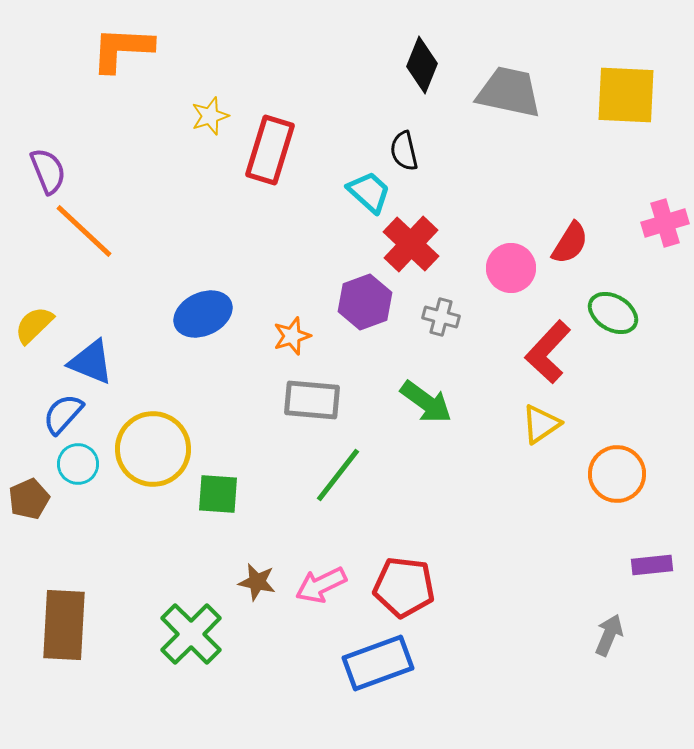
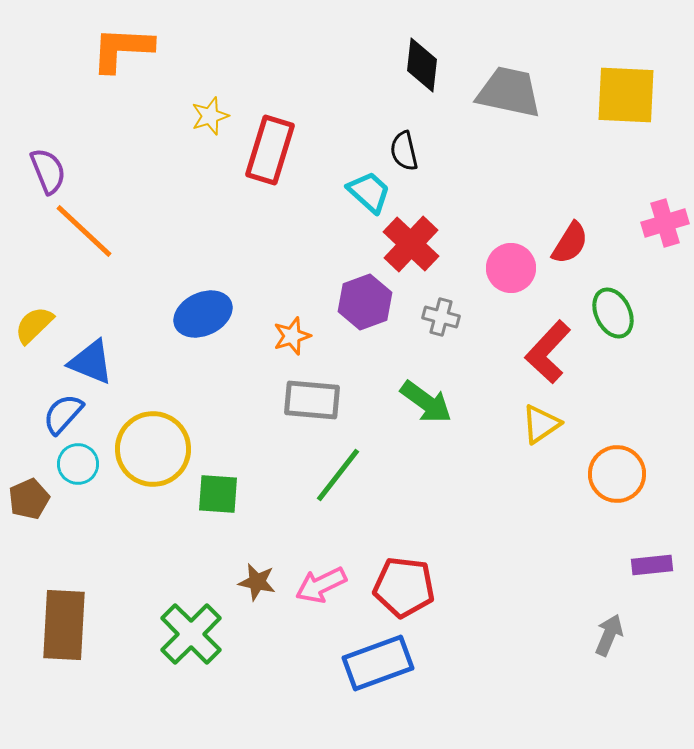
black diamond: rotated 16 degrees counterclockwise
green ellipse: rotated 33 degrees clockwise
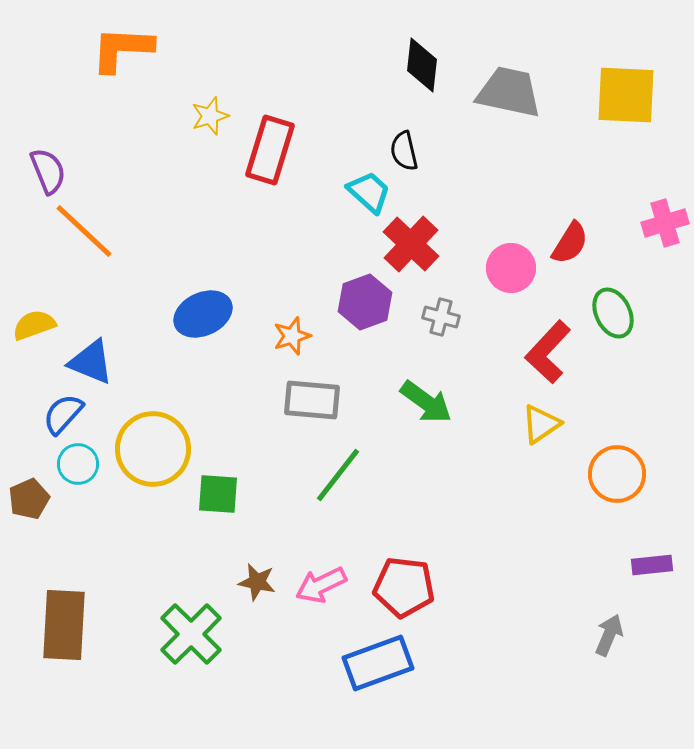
yellow semicircle: rotated 24 degrees clockwise
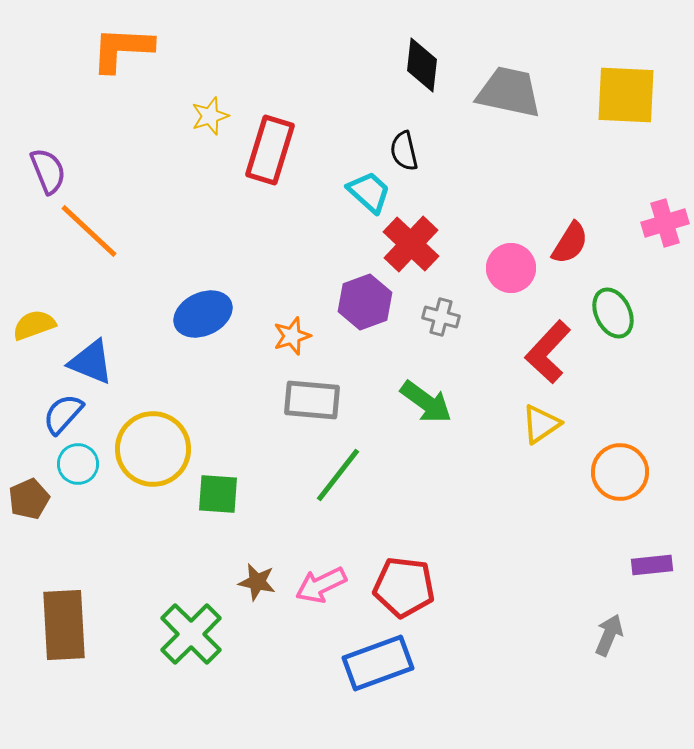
orange line: moved 5 px right
orange circle: moved 3 px right, 2 px up
brown rectangle: rotated 6 degrees counterclockwise
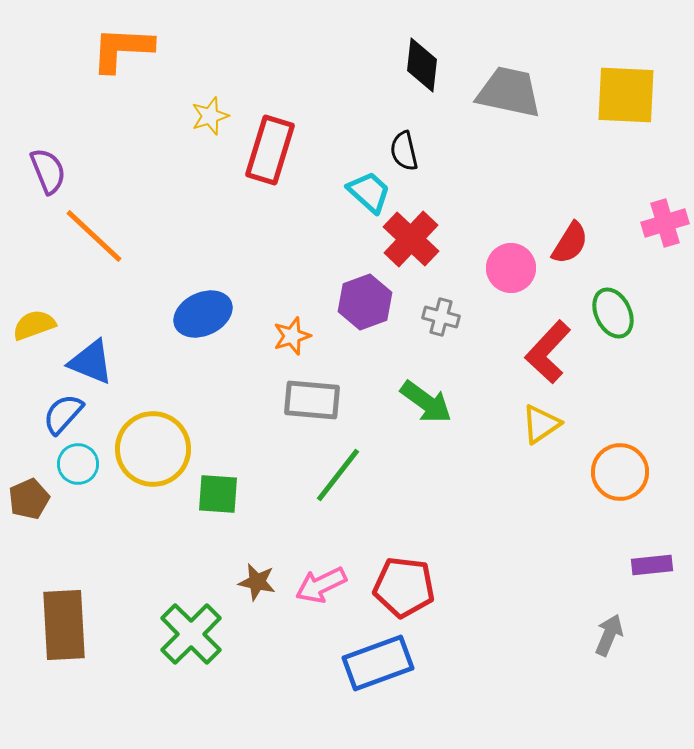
orange line: moved 5 px right, 5 px down
red cross: moved 5 px up
